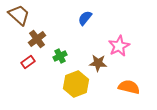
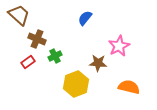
brown cross: rotated 30 degrees counterclockwise
green cross: moved 5 px left
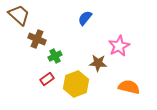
red rectangle: moved 19 px right, 17 px down
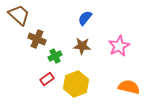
brown star: moved 16 px left, 17 px up
